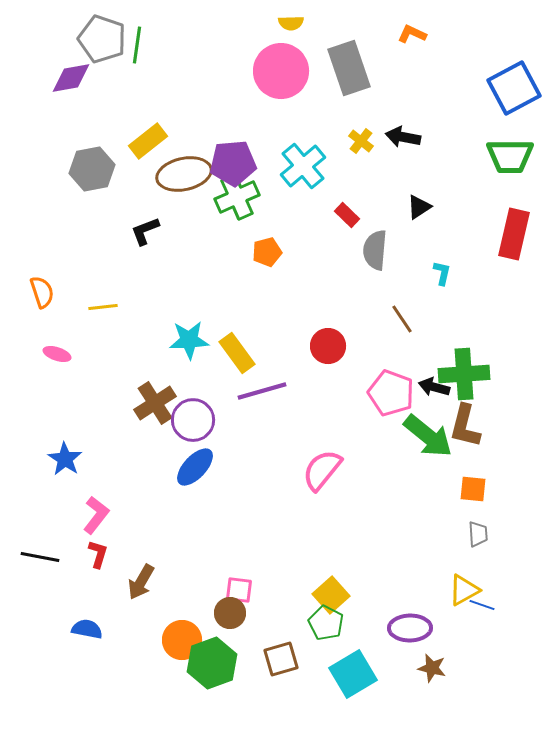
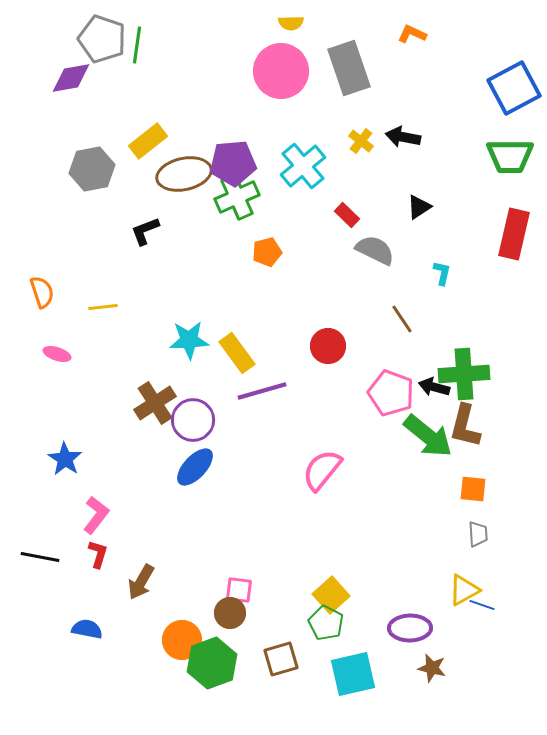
gray semicircle at (375, 250): rotated 111 degrees clockwise
cyan square at (353, 674): rotated 18 degrees clockwise
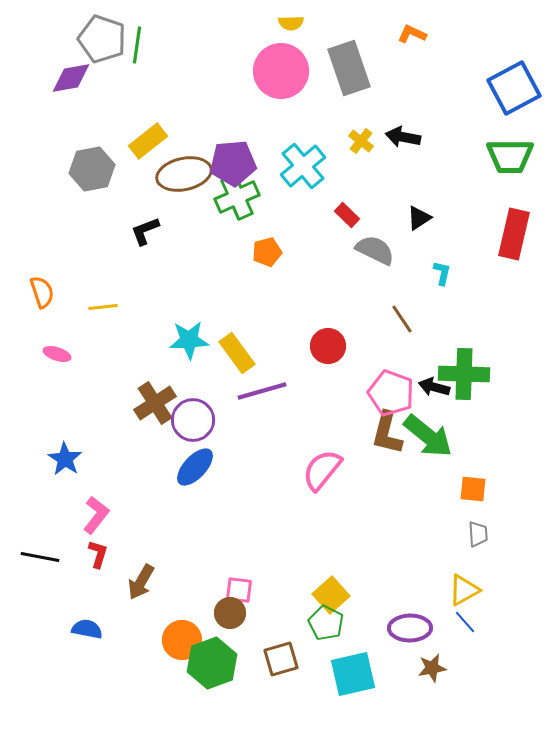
black triangle at (419, 207): moved 11 px down
green cross at (464, 374): rotated 6 degrees clockwise
brown L-shape at (465, 426): moved 78 px left, 7 px down
blue line at (482, 605): moved 17 px left, 17 px down; rotated 30 degrees clockwise
brown star at (432, 668): rotated 24 degrees counterclockwise
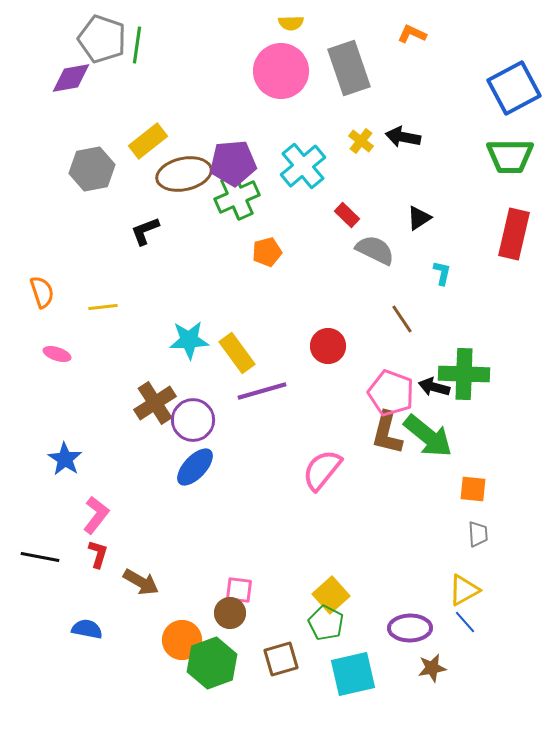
brown arrow at (141, 582): rotated 90 degrees counterclockwise
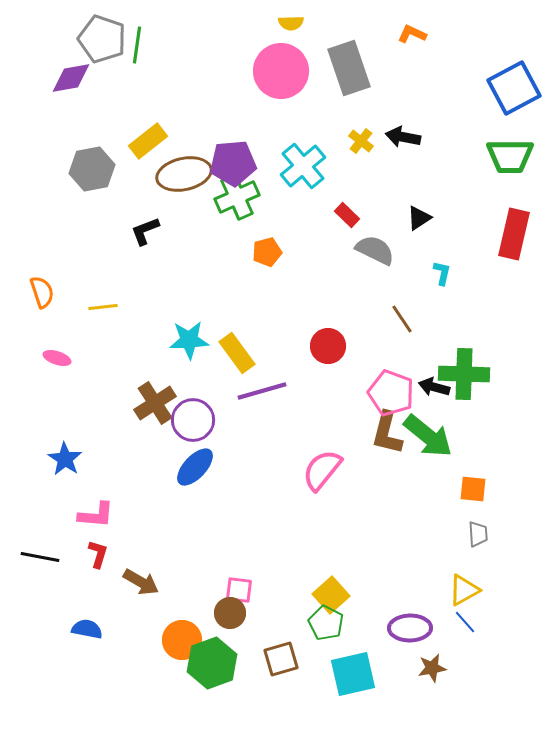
pink ellipse at (57, 354): moved 4 px down
pink L-shape at (96, 515): rotated 57 degrees clockwise
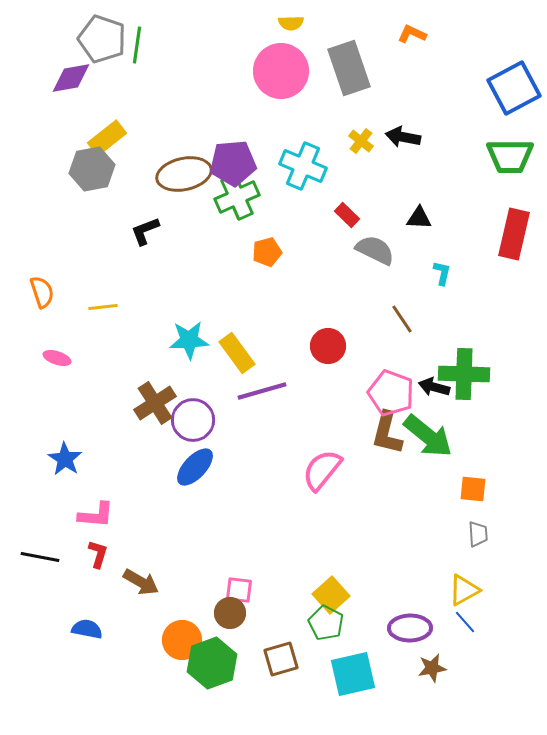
yellow rectangle at (148, 141): moved 41 px left, 3 px up
cyan cross at (303, 166): rotated 27 degrees counterclockwise
black triangle at (419, 218): rotated 36 degrees clockwise
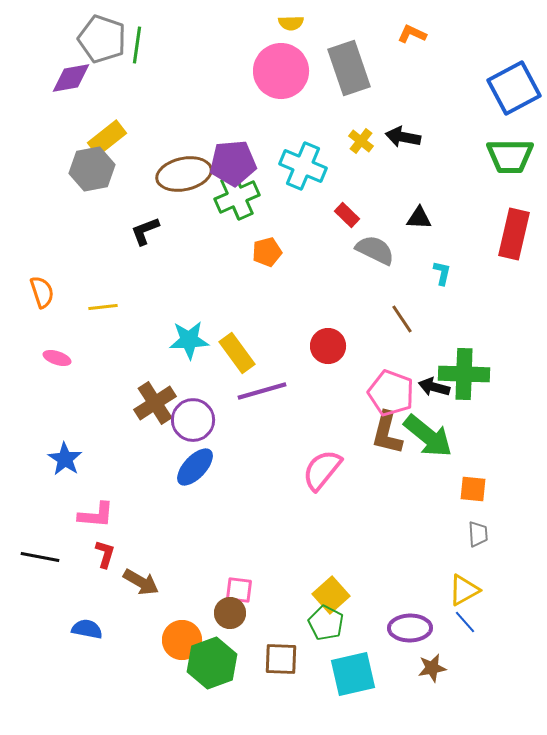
red L-shape at (98, 554): moved 7 px right
brown square at (281, 659): rotated 18 degrees clockwise
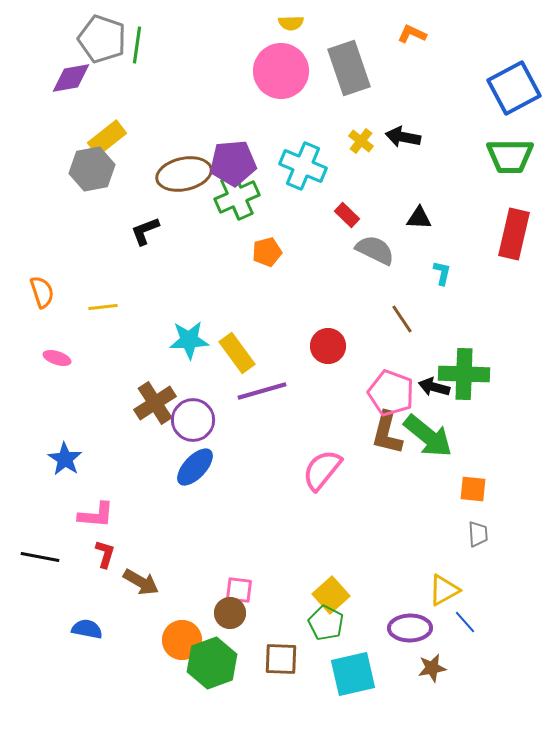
yellow triangle at (464, 590): moved 20 px left
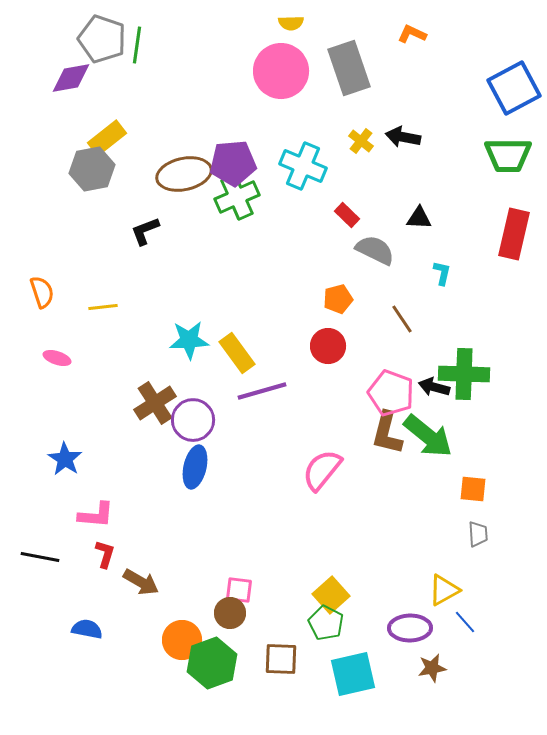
green trapezoid at (510, 156): moved 2 px left, 1 px up
orange pentagon at (267, 252): moved 71 px right, 47 px down
blue ellipse at (195, 467): rotated 30 degrees counterclockwise
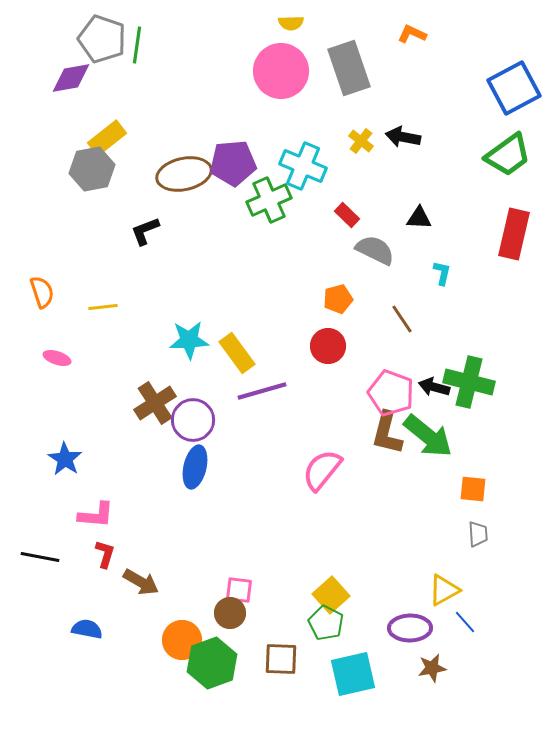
green trapezoid at (508, 155): rotated 36 degrees counterclockwise
green cross at (237, 197): moved 32 px right, 3 px down
green cross at (464, 374): moved 5 px right, 8 px down; rotated 12 degrees clockwise
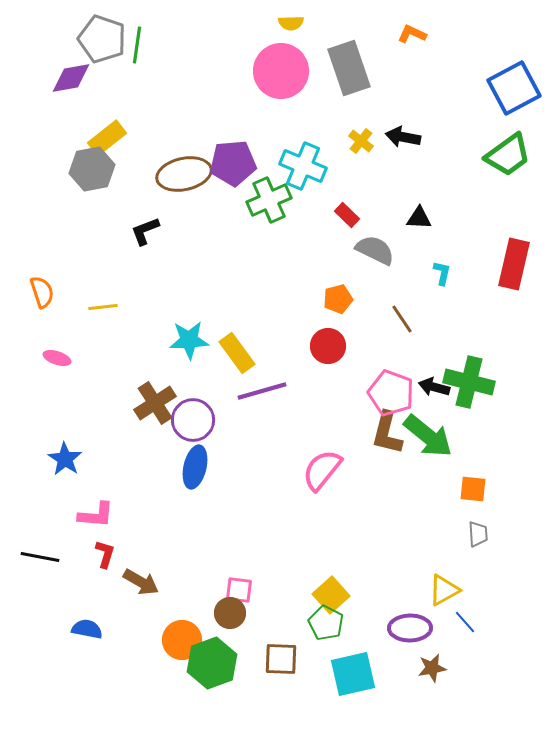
red rectangle at (514, 234): moved 30 px down
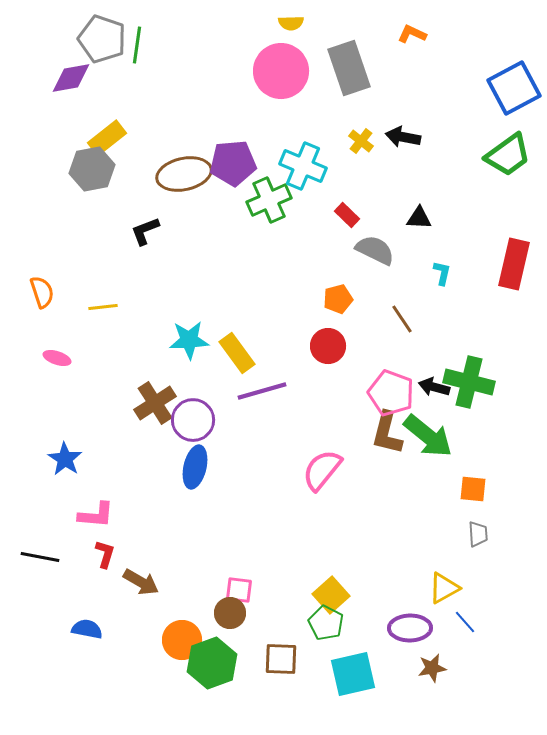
yellow triangle at (444, 590): moved 2 px up
